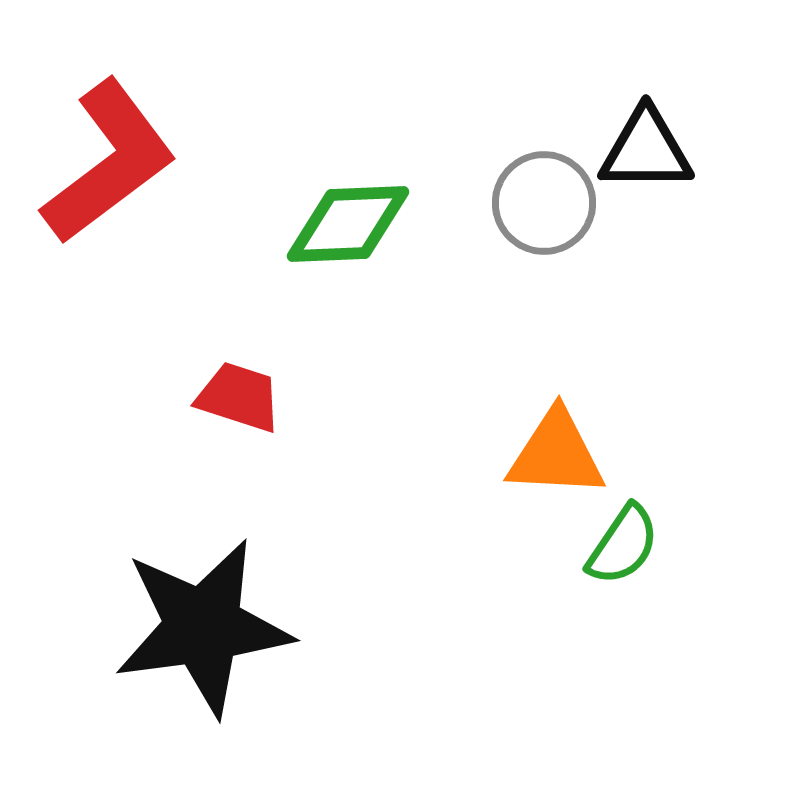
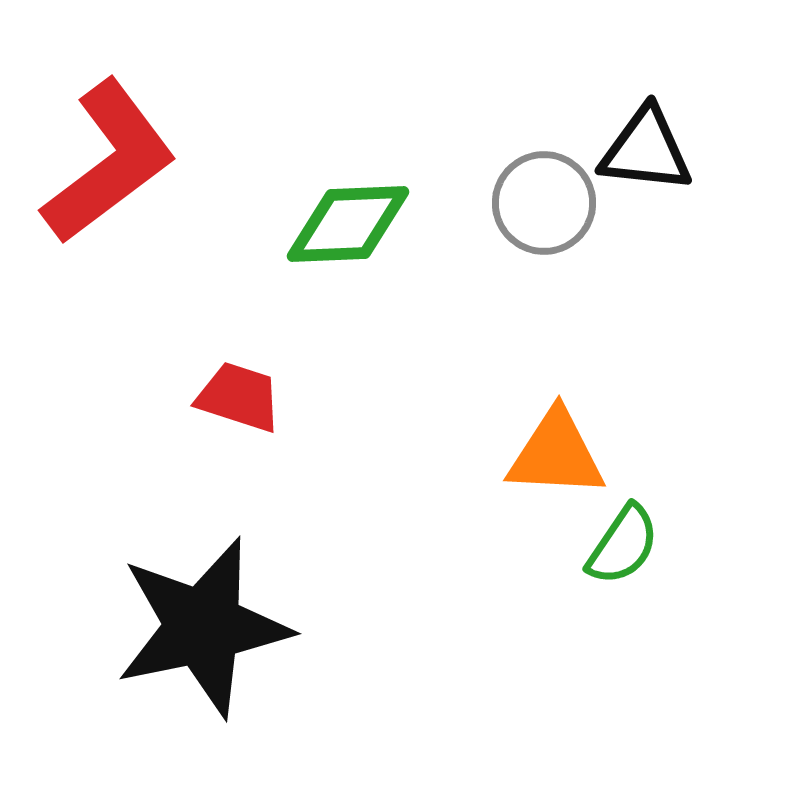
black triangle: rotated 6 degrees clockwise
black star: rotated 4 degrees counterclockwise
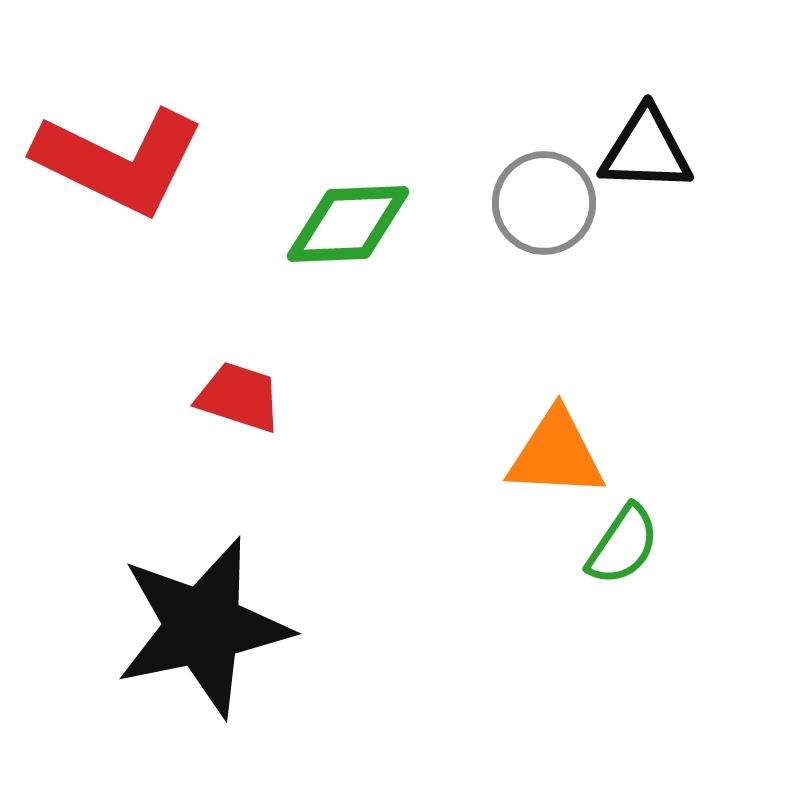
black triangle: rotated 4 degrees counterclockwise
red L-shape: moved 10 px right, 1 px up; rotated 63 degrees clockwise
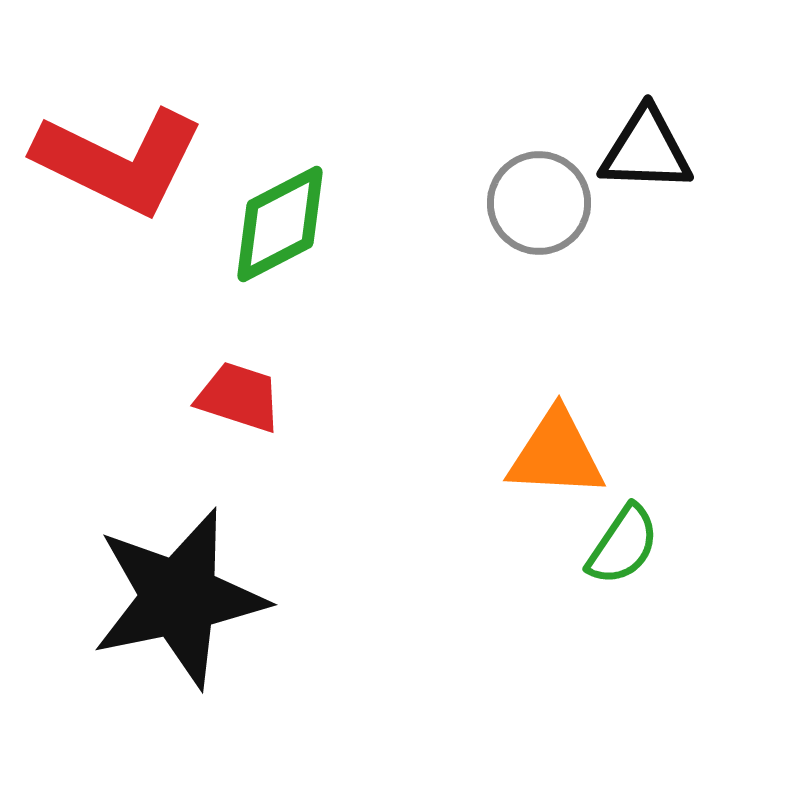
gray circle: moved 5 px left
green diamond: moved 68 px left; rotated 25 degrees counterclockwise
black star: moved 24 px left, 29 px up
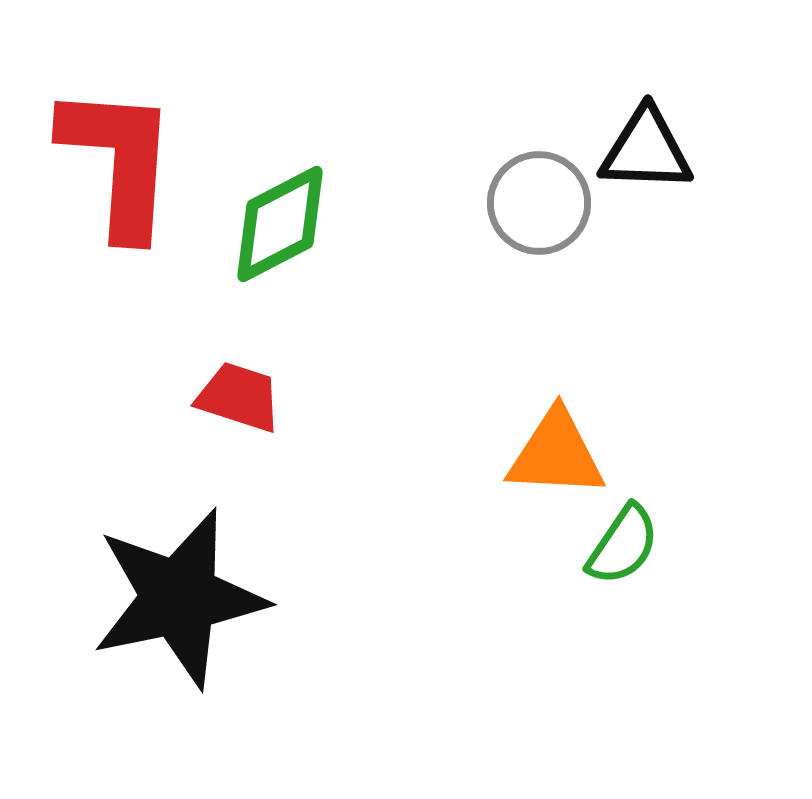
red L-shape: rotated 112 degrees counterclockwise
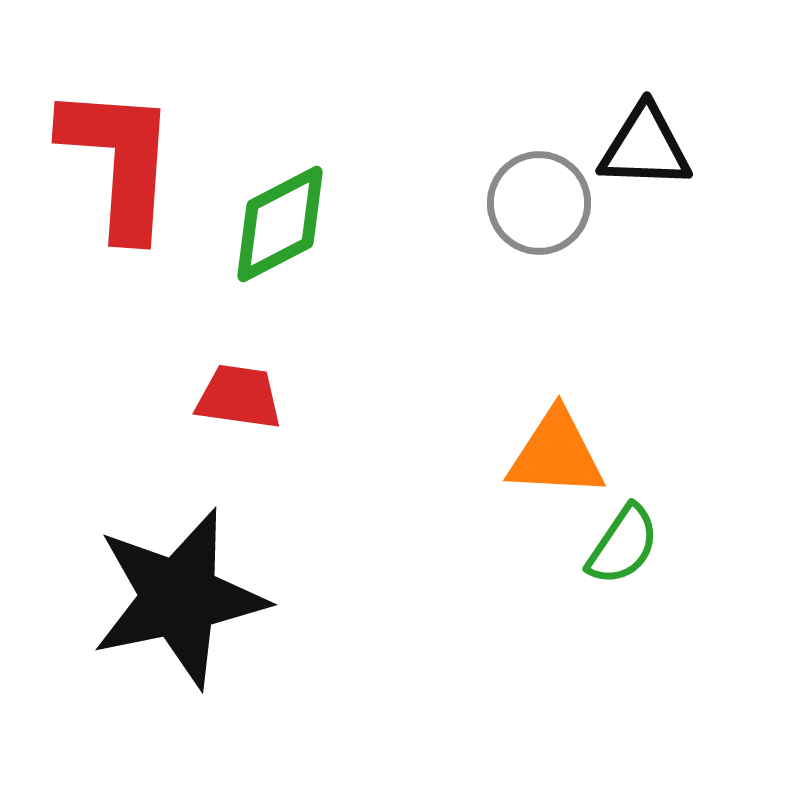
black triangle: moved 1 px left, 3 px up
red trapezoid: rotated 10 degrees counterclockwise
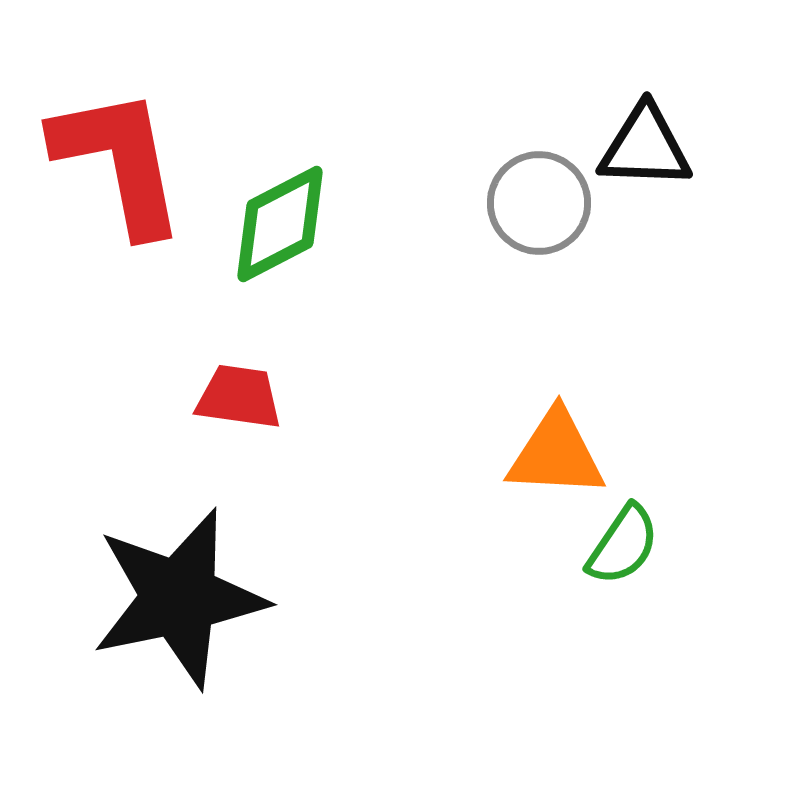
red L-shape: rotated 15 degrees counterclockwise
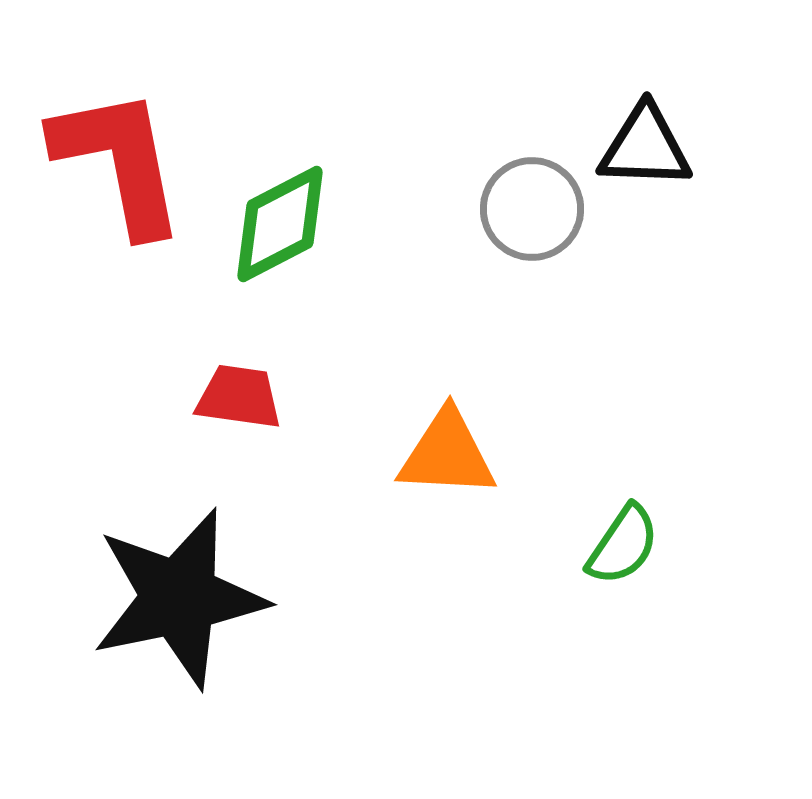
gray circle: moved 7 px left, 6 px down
orange triangle: moved 109 px left
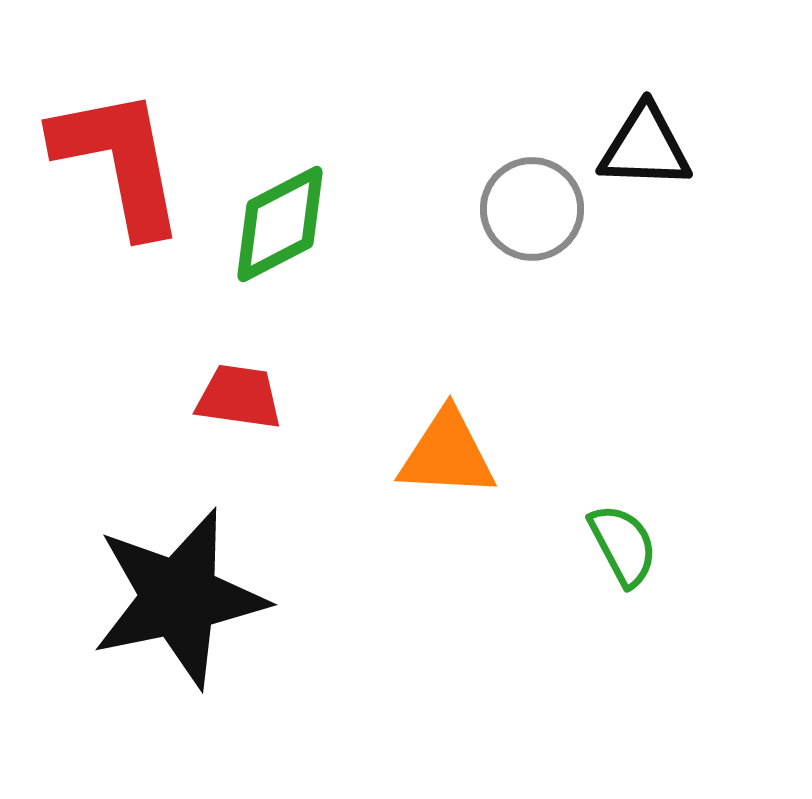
green semicircle: rotated 62 degrees counterclockwise
